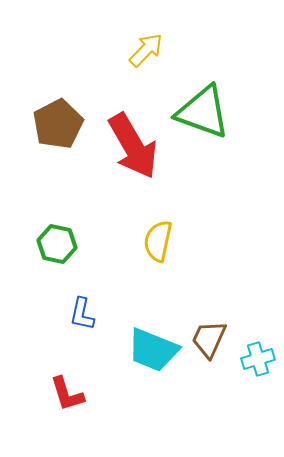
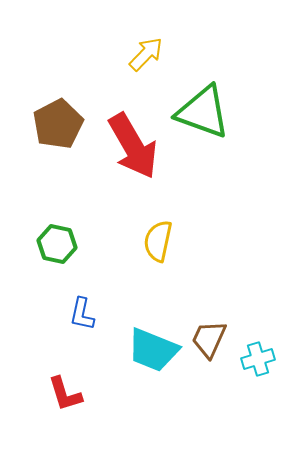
yellow arrow: moved 4 px down
red L-shape: moved 2 px left
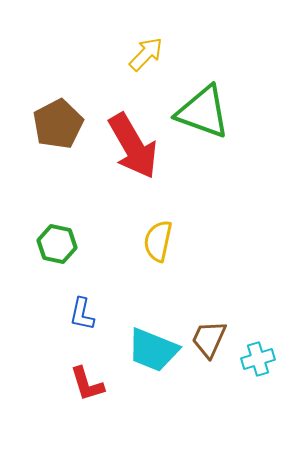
red L-shape: moved 22 px right, 10 px up
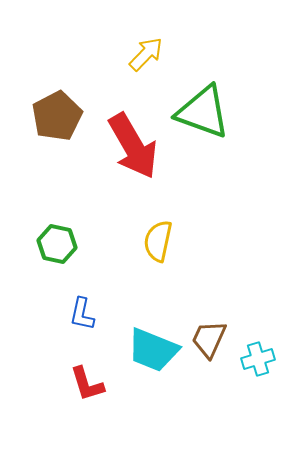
brown pentagon: moved 1 px left, 8 px up
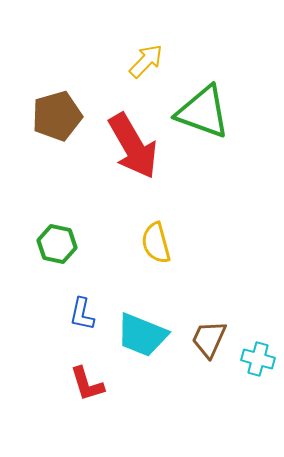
yellow arrow: moved 7 px down
brown pentagon: rotated 12 degrees clockwise
yellow semicircle: moved 2 px left, 2 px down; rotated 27 degrees counterclockwise
cyan trapezoid: moved 11 px left, 15 px up
cyan cross: rotated 32 degrees clockwise
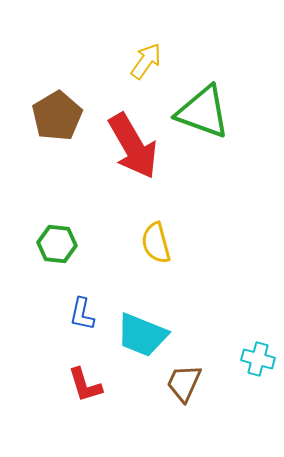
yellow arrow: rotated 9 degrees counterclockwise
brown pentagon: rotated 15 degrees counterclockwise
green hexagon: rotated 6 degrees counterclockwise
brown trapezoid: moved 25 px left, 44 px down
red L-shape: moved 2 px left, 1 px down
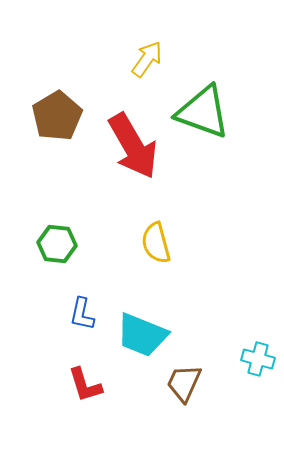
yellow arrow: moved 1 px right, 2 px up
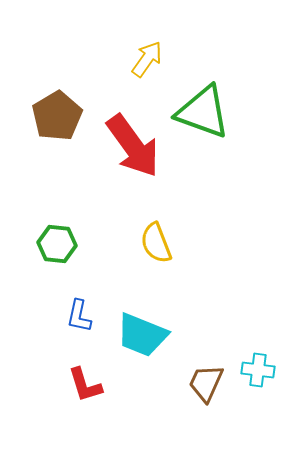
red arrow: rotated 6 degrees counterclockwise
yellow semicircle: rotated 6 degrees counterclockwise
blue L-shape: moved 3 px left, 2 px down
cyan cross: moved 11 px down; rotated 8 degrees counterclockwise
brown trapezoid: moved 22 px right
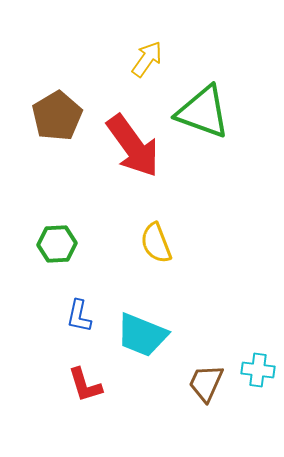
green hexagon: rotated 9 degrees counterclockwise
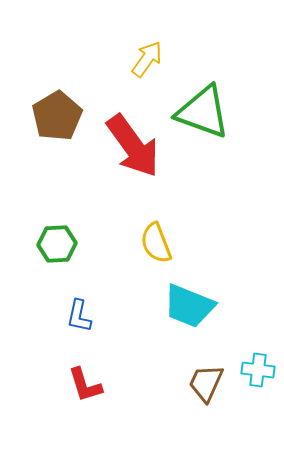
cyan trapezoid: moved 47 px right, 29 px up
